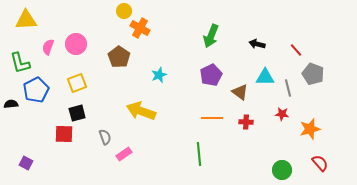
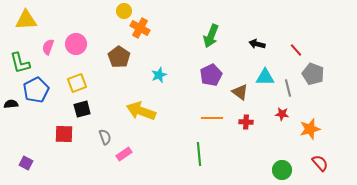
black square: moved 5 px right, 4 px up
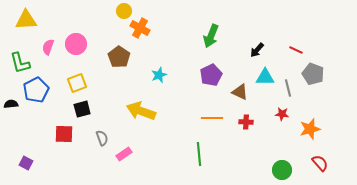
black arrow: moved 6 px down; rotated 63 degrees counterclockwise
red line: rotated 24 degrees counterclockwise
brown triangle: rotated 12 degrees counterclockwise
gray semicircle: moved 3 px left, 1 px down
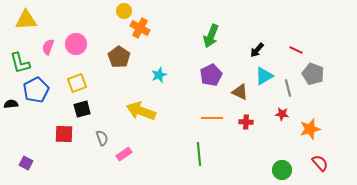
cyan triangle: moved 1 px left, 1 px up; rotated 30 degrees counterclockwise
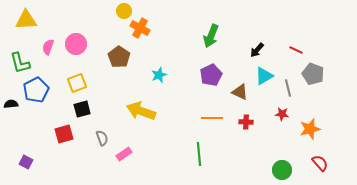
red square: rotated 18 degrees counterclockwise
purple square: moved 1 px up
